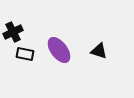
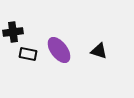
black cross: rotated 18 degrees clockwise
black rectangle: moved 3 px right
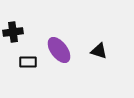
black rectangle: moved 8 px down; rotated 12 degrees counterclockwise
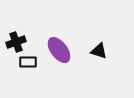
black cross: moved 3 px right, 10 px down; rotated 12 degrees counterclockwise
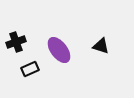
black triangle: moved 2 px right, 5 px up
black rectangle: moved 2 px right, 7 px down; rotated 24 degrees counterclockwise
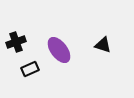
black triangle: moved 2 px right, 1 px up
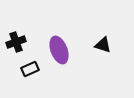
purple ellipse: rotated 16 degrees clockwise
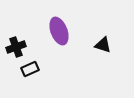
black cross: moved 5 px down
purple ellipse: moved 19 px up
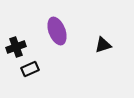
purple ellipse: moved 2 px left
black triangle: rotated 36 degrees counterclockwise
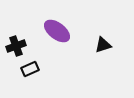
purple ellipse: rotated 32 degrees counterclockwise
black cross: moved 1 px up
